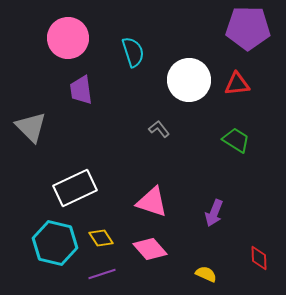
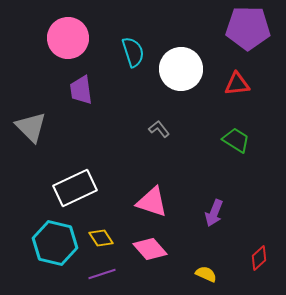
white circle: moved 8 px left, 11 px up
red diamond: rotated 50 degrees clockwise
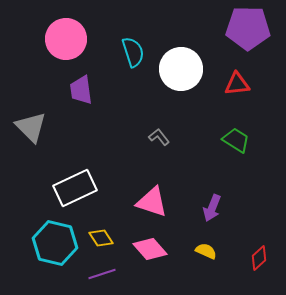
pink circle: moved 2 px left, 1 px down
gray L-shape: moved 8 px down
purple arrow: moved 2 px left, 5 px up
yellow semicircle: moved 23 px up
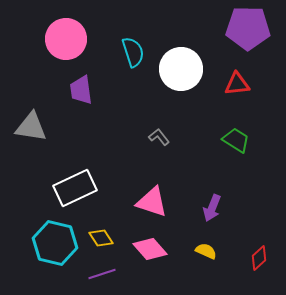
gray triangle: rotated 36 degrees counterclockwise
